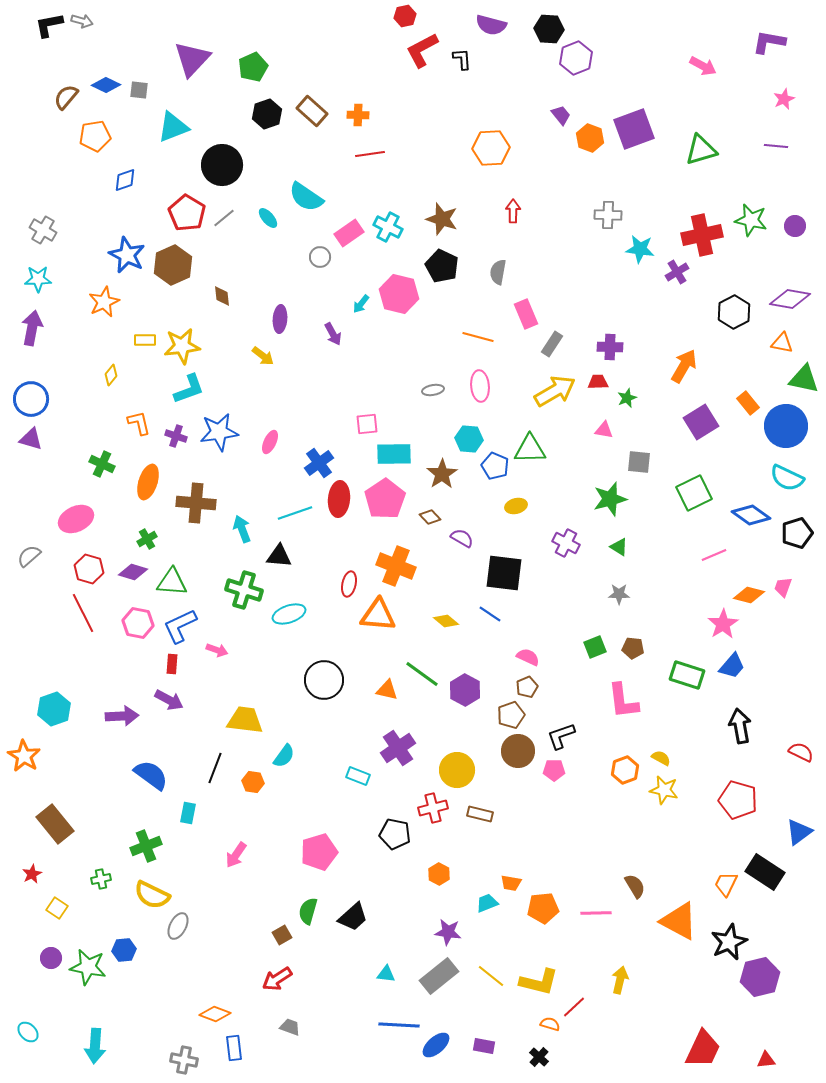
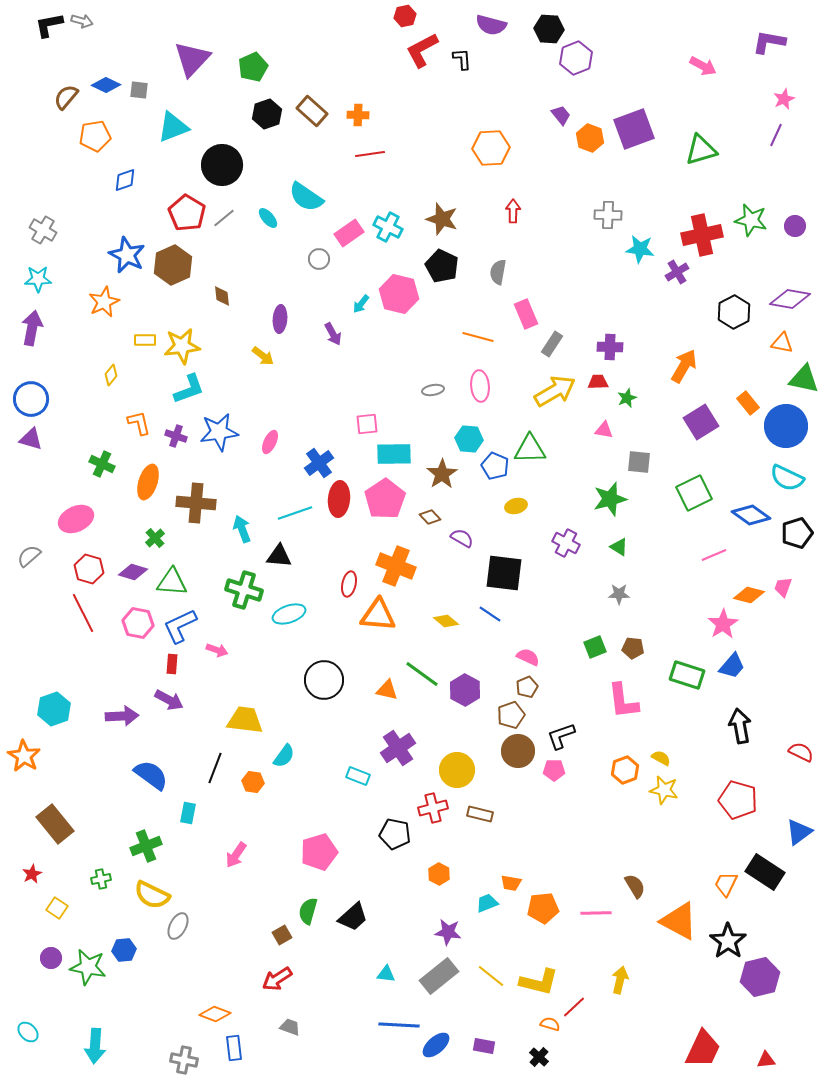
purple line at (776, 146): moved 11 px up; rotated 70 degrees counterclockwise
gray circle at (320, 257): moved 1 px left, 2 px down
green cross at (147, 539): moved 8 px right, 1 px up; rotated 12 degrees counterclockwise
black star at (729, 942): moved 1 px left, 1 px up; rotated 12 degrees counterclockwise
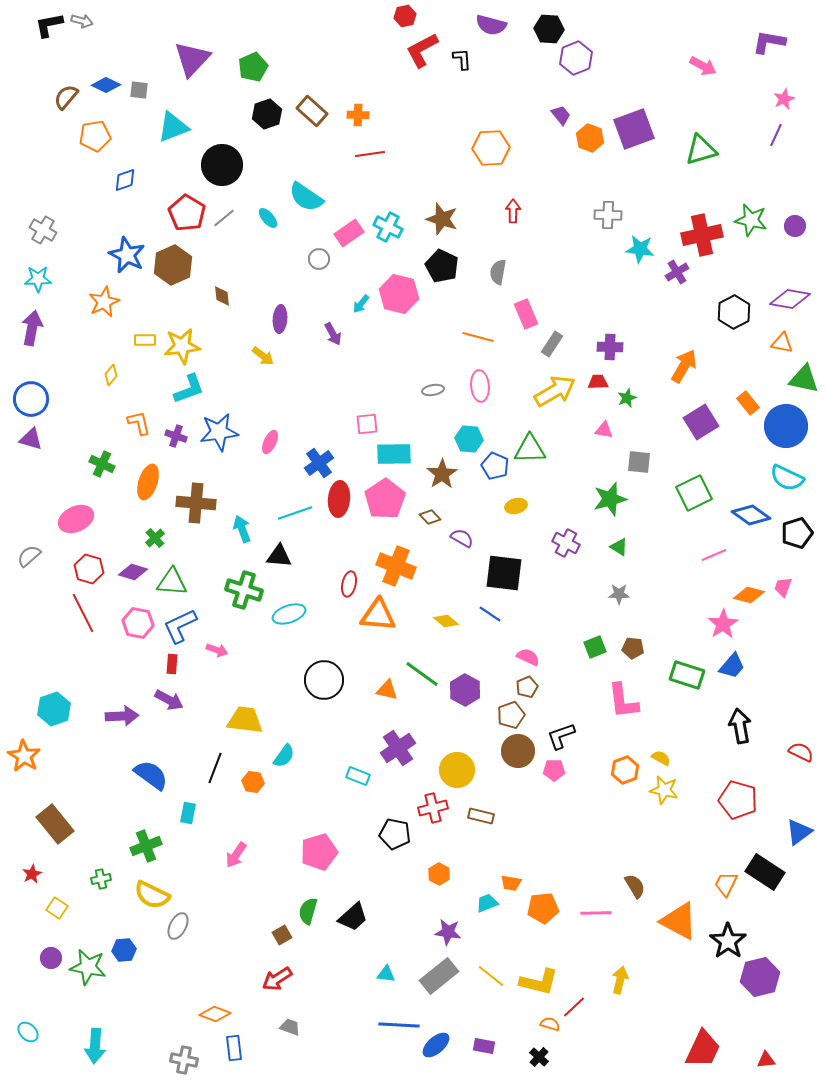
brown rectangle at (480, 814): moved 1 px right, 2 px down
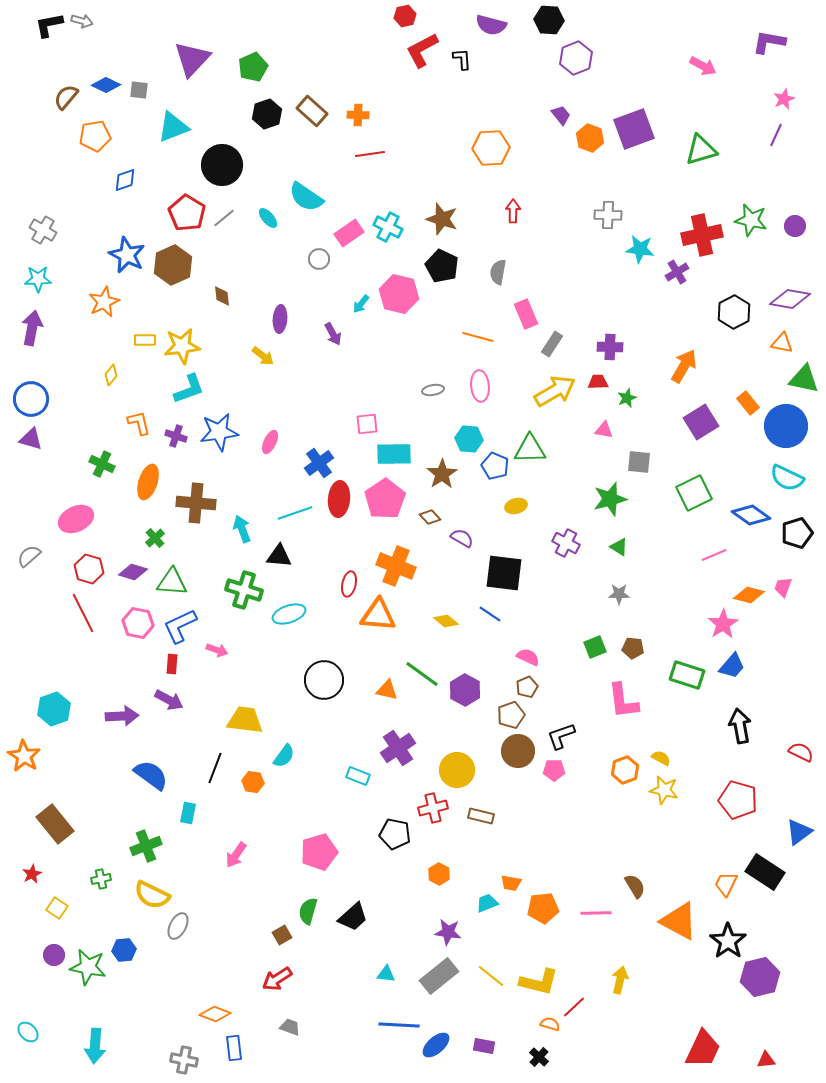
black hexagon at (549, 29): moved 9 px up
purple circle at (51, 958): moved 3 px right, 3 px up
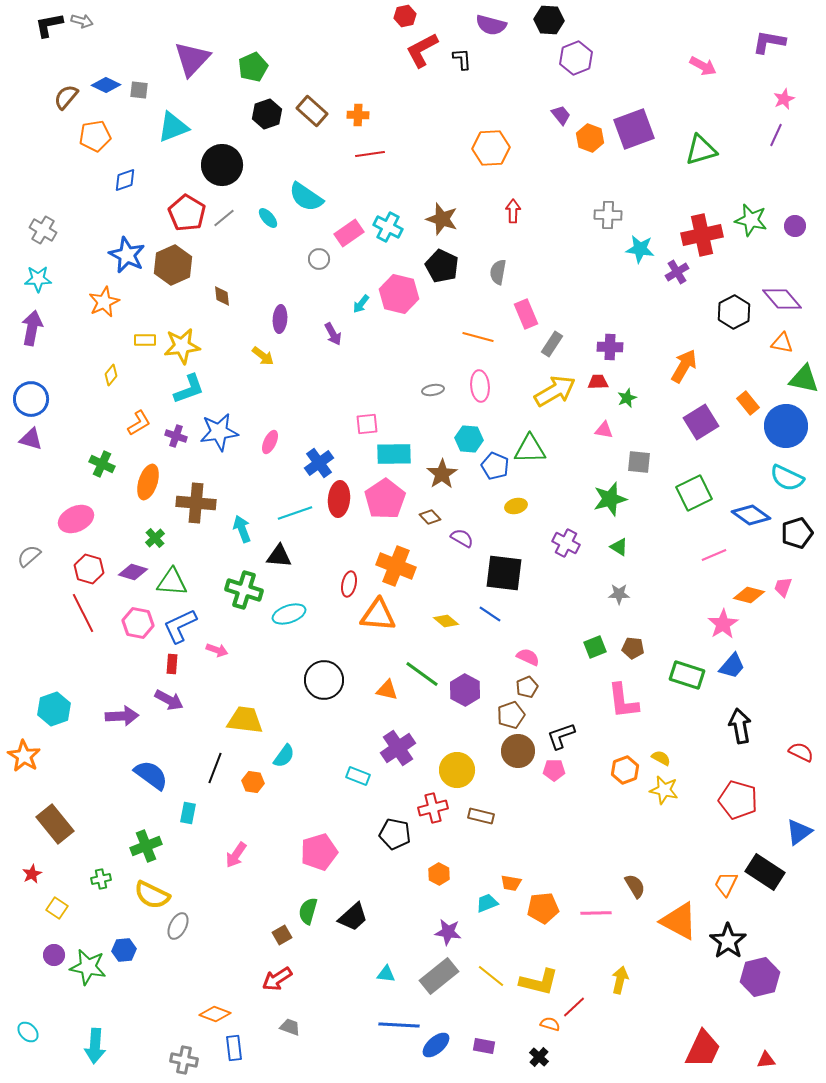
purple diamond at (790, 299): moved 8 px left; rotated 39 degrees clockwise
orange L-shape at (139, 423): rotated 72 degrees clockwise
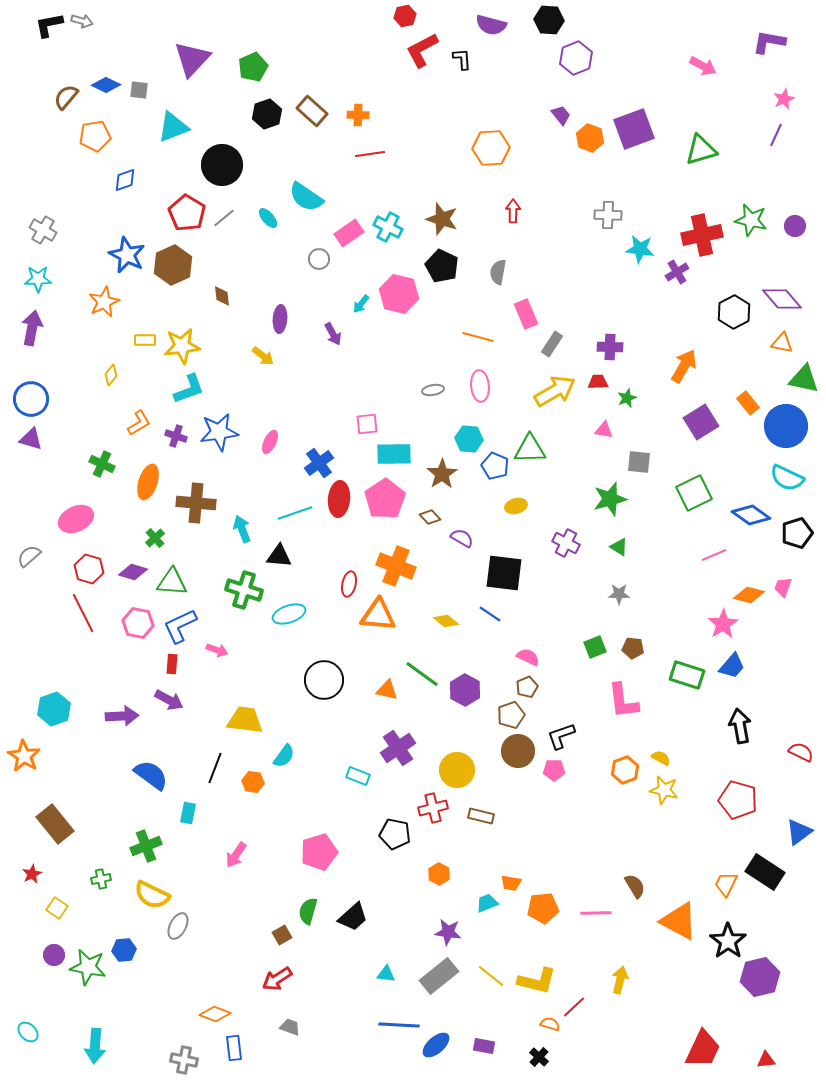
yellow L-shape at (539, 982): moved 2 px left, 1 px up
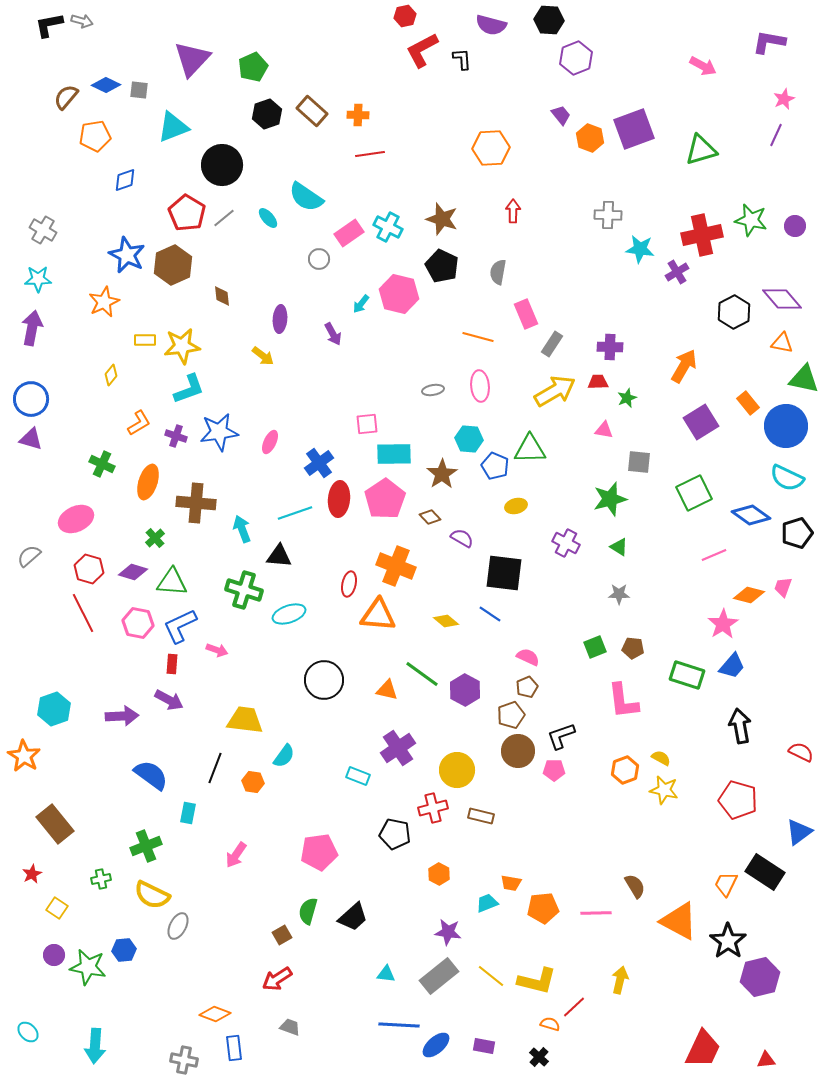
pink pentagon at (319, 852): rotated 9 degrees clockwise
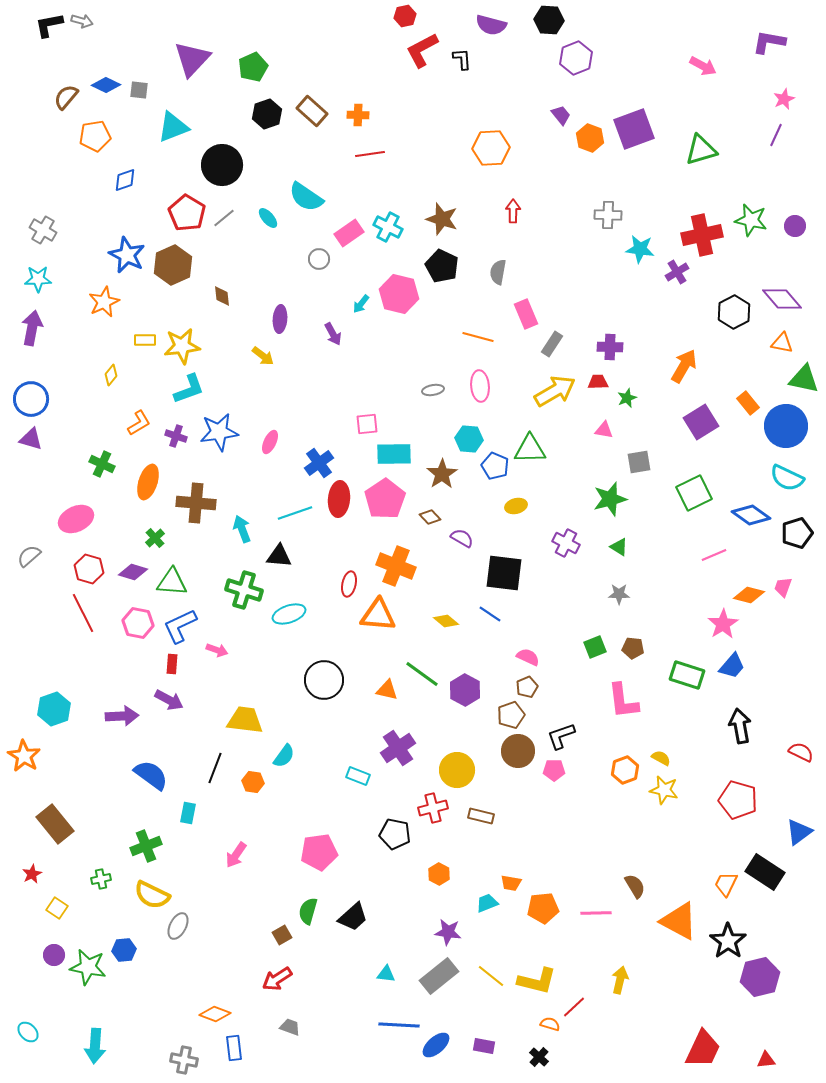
gray square at (639, 462): rotated 15 degrees counterclockwise
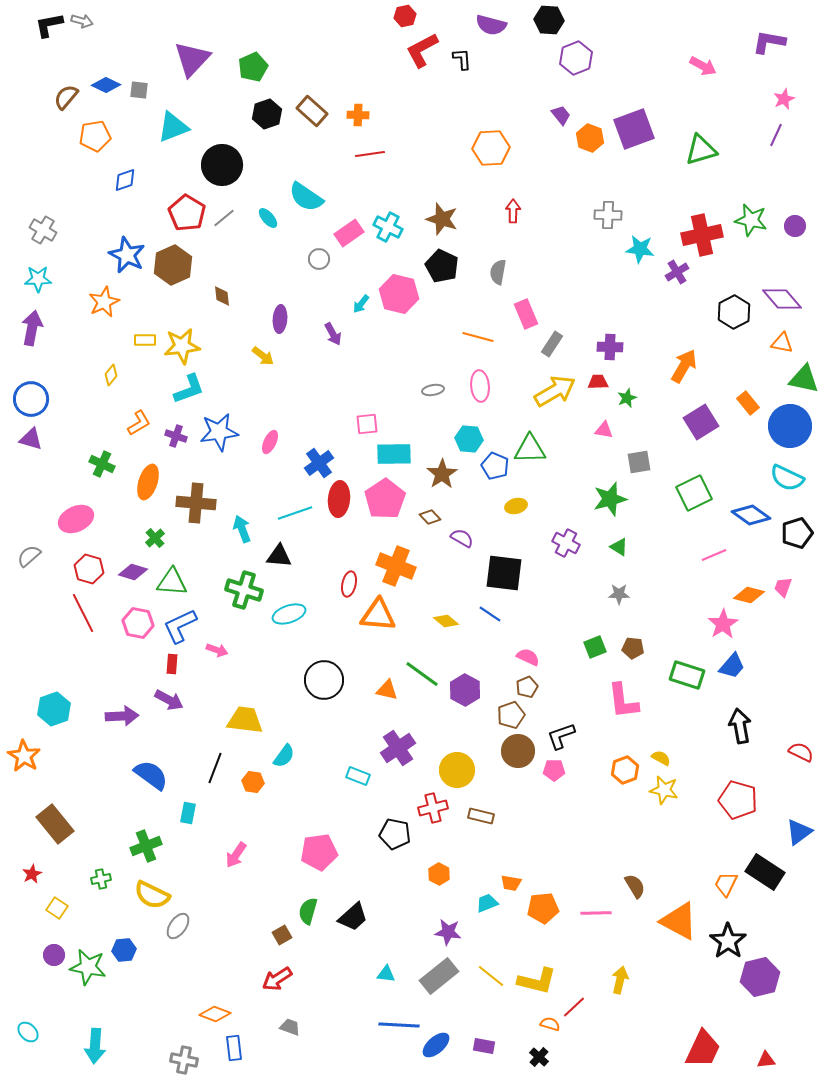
blue circle at (786, 426): moved 4 px right
gray ellipse at (178, 926): rotated 8 degrees clockwise
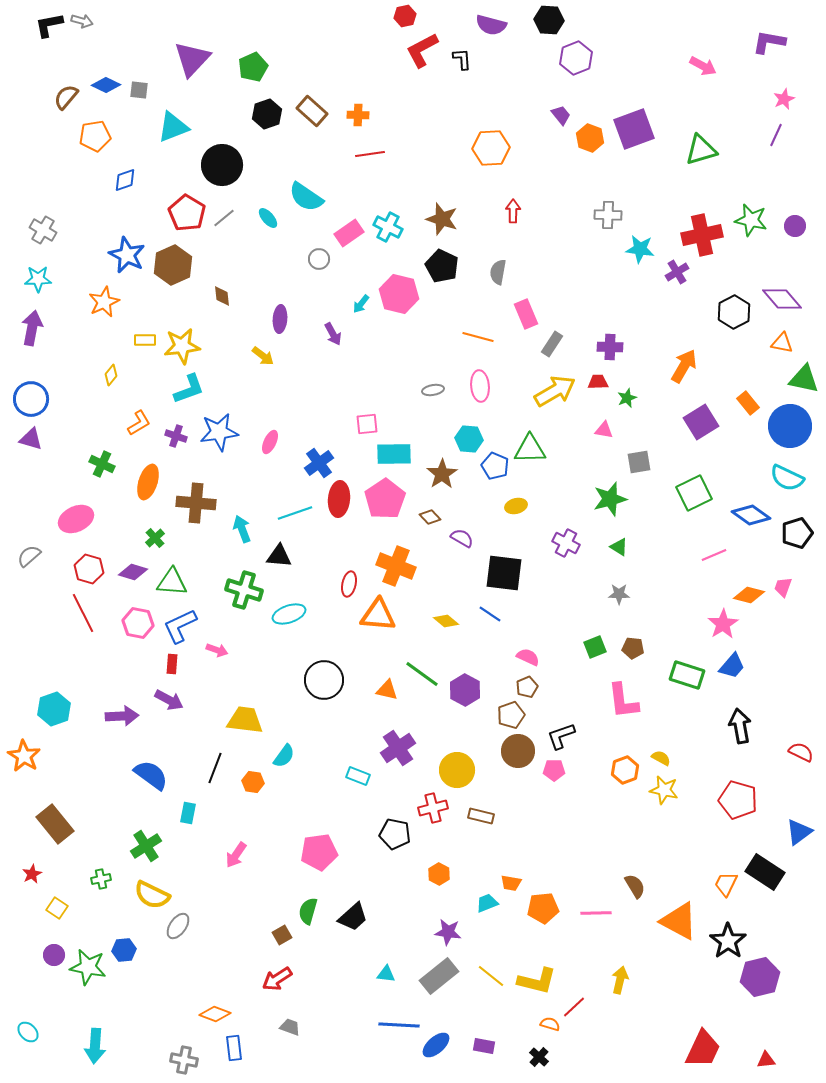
green cross at (146, 846): rotated 12 degrees counterclockwise
